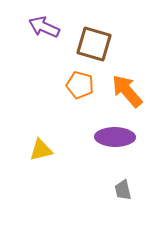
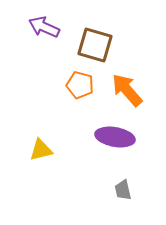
brown square: moved 1 px right, 1 px down
orange arrow: moved 1 px up
purple ellipse: rotated 9 degrees clockwise
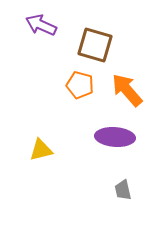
purple arrow: moved 3 px left, 2 px up
purple ellipse: rotated 6 degrees counterclockwise
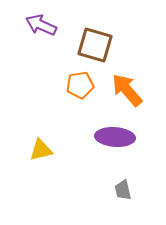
orange pentagon: rotated 24 degrees counterclockwise
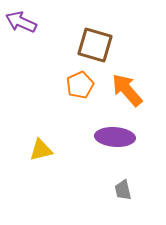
purple arrow: moved 20 px left, 3 px up
orange pentagon: rotated 16 degrees counterclockwise
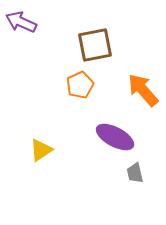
brown square: rotated 27 degrees counterclockwise
orange arrow: moved 16 px right
purple ellipse: rotated 24 degrees clockwise
yellow triangle: rotated 20 degrees counterclockwise
gray trapezoid: moved 12 px right, 17 px up
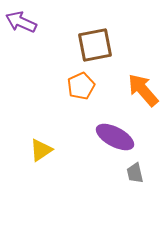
orange pentagon: moved 1 px right, 1 px down
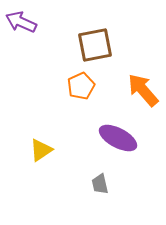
purple ellipse: moved 3 px right, 1 px down
gray trapezoid: moved 35 px left, 11 px down
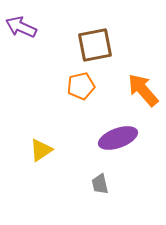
purple arrow: moved 5 px down
orange pentagon: rotated 12 degrees clockwise
purple ellipse: rotated 48 degrees counterclockwise
